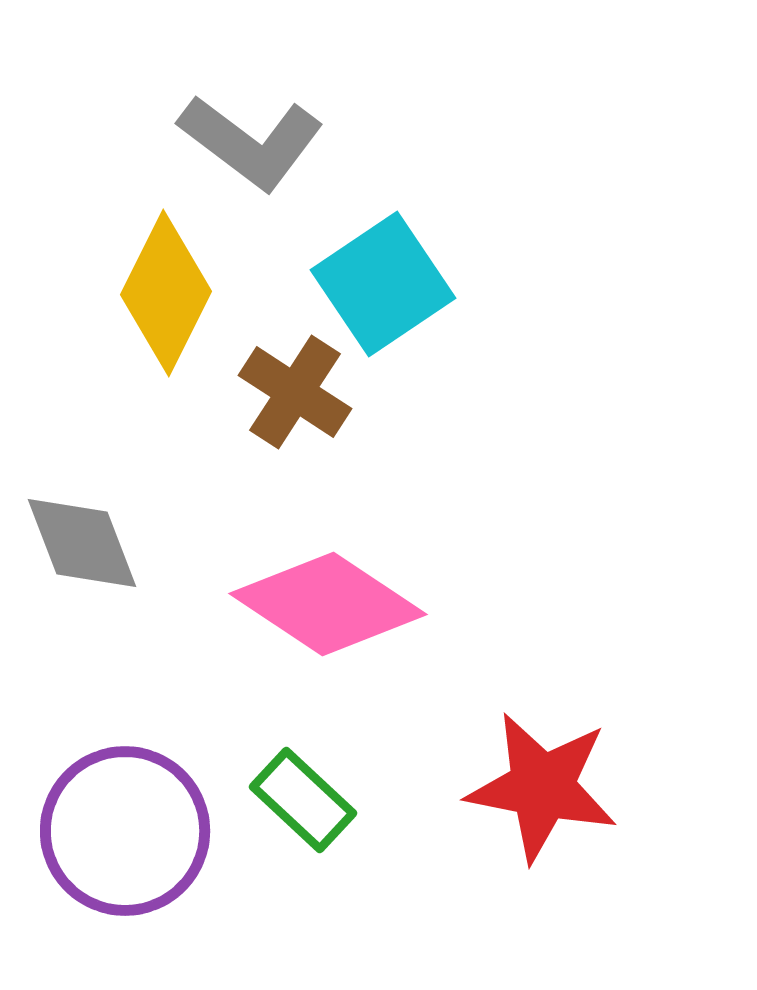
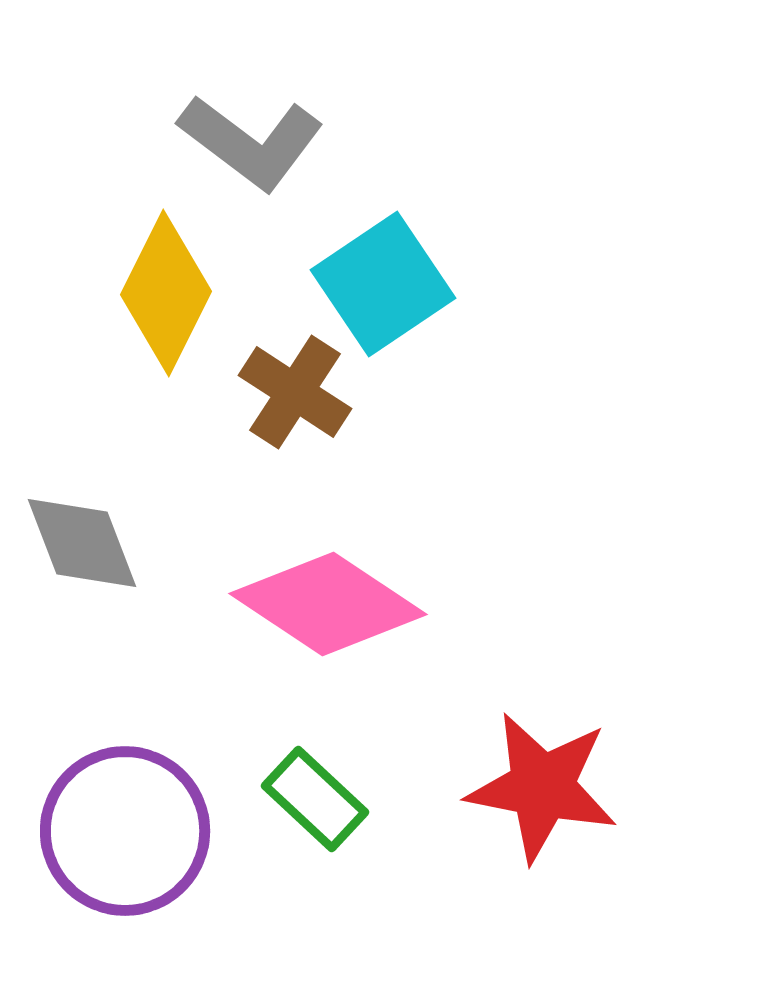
green rectangle: moved 12 px right, 1 px up
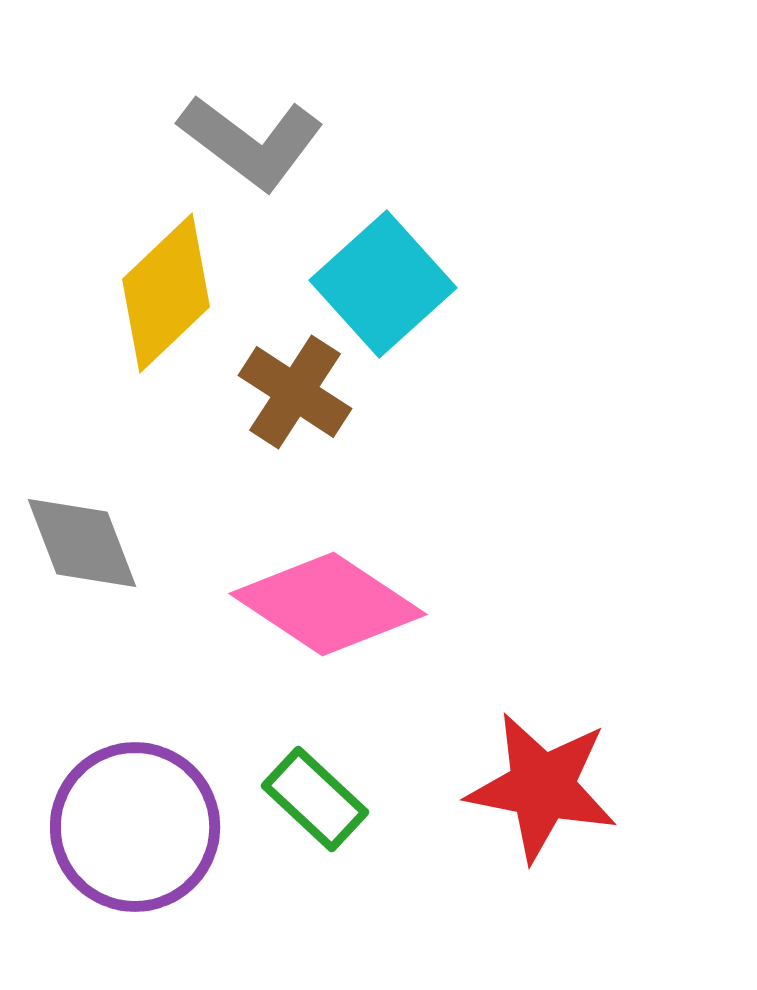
cyan square: rotated 8 degrees counterclockwise
yellow diamond: rotated 20 degrees clockwise
purple circle: moved 10 px right, 4 px up
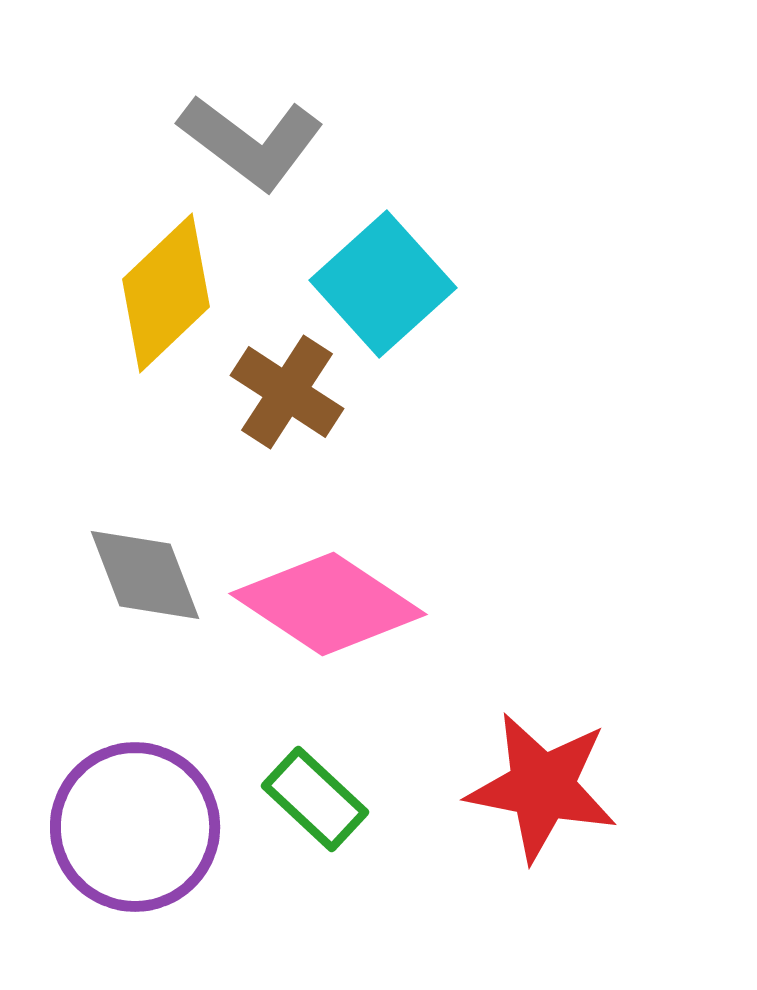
brown cross: moved 8 px left
gray diamond: moved 63 px right, 32 px down
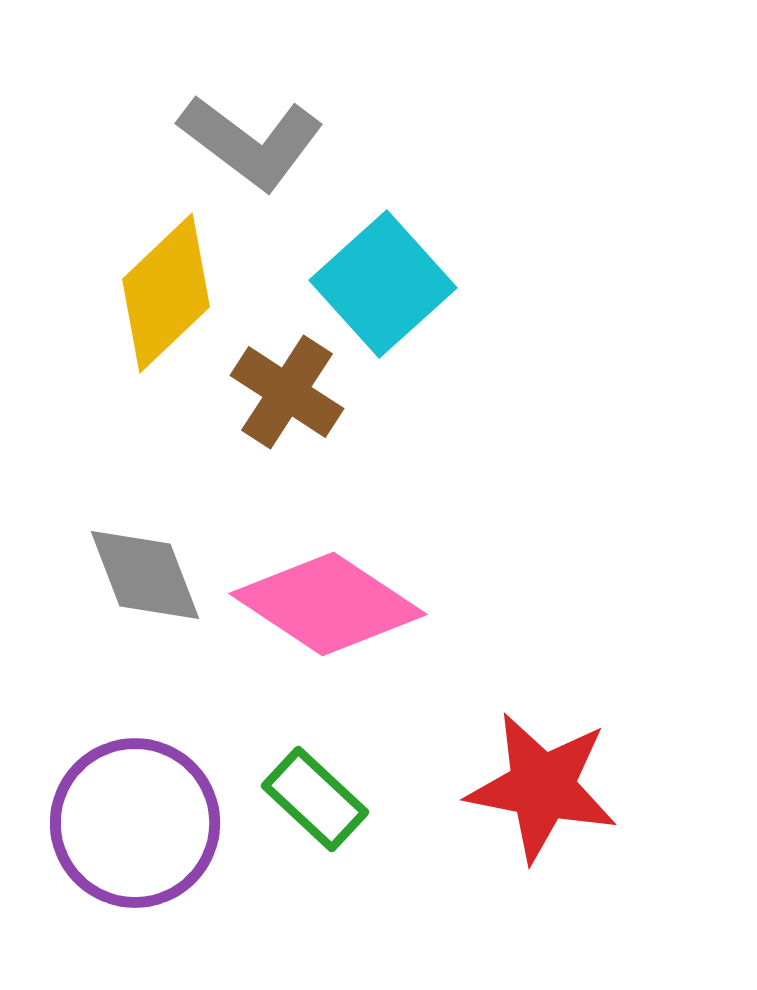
purple circle: moved 4 px up
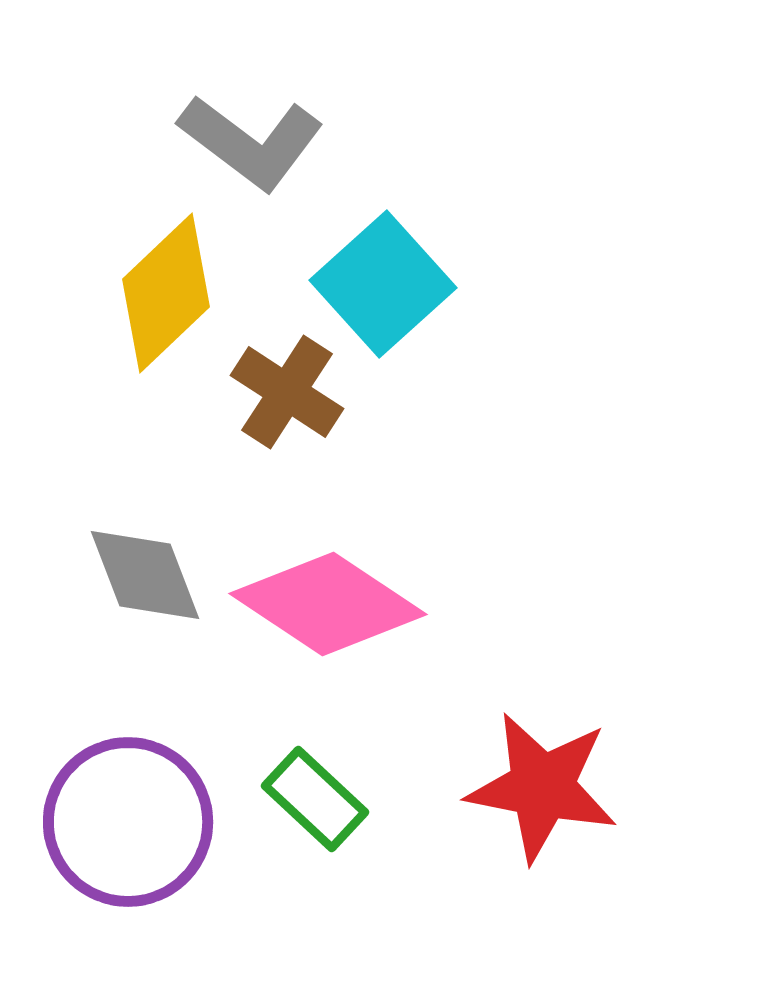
purple circle: moved 7 px left, 1 px up
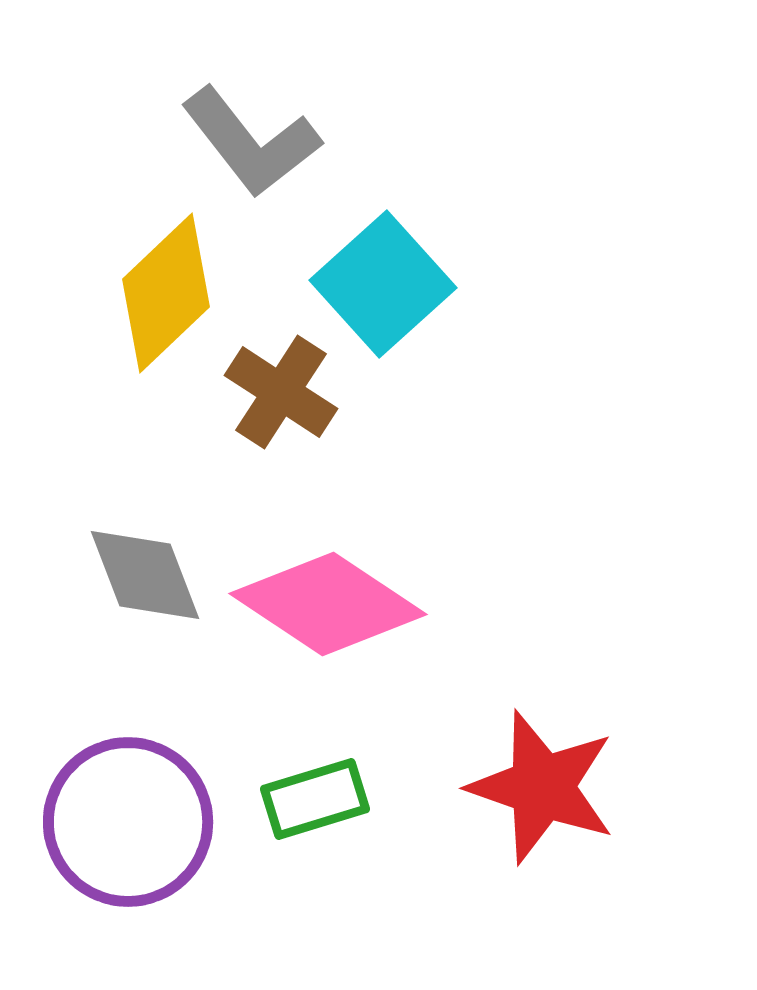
gray L-shape: rotated 15 degrees clockwise
brown cross: moved 6 px left
red star: rotated 8 degrees clockwise
green rectangle: rotated 60 degrees counterclockwise
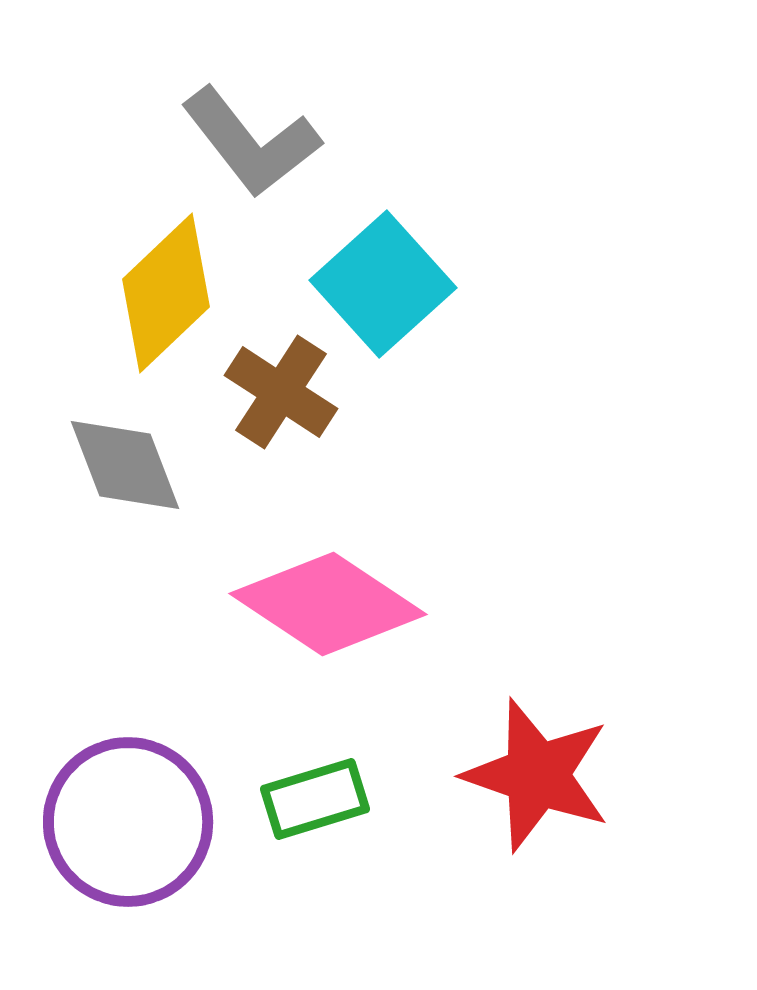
gray diamond: moved 20 px left, 110 px up
red star: moved 5 px left, 12 px up
